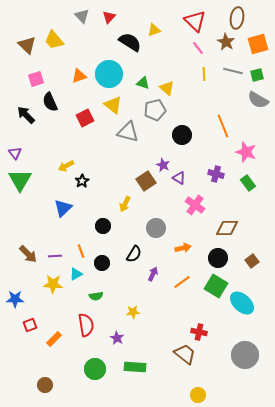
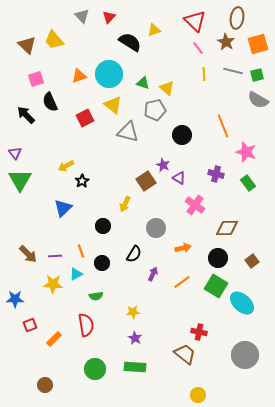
purple star at (117, 338): moved 18 px right
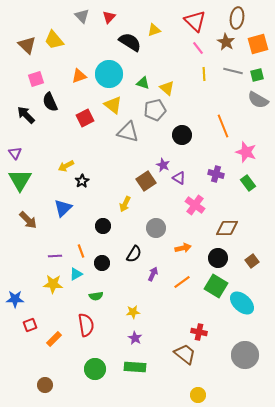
brown arrow at (28, 254): moved 34 px up
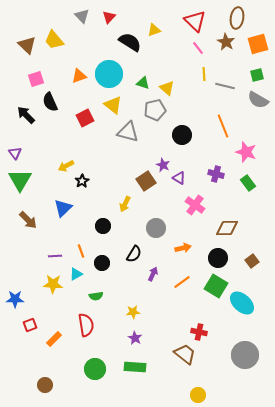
gray line at (233, 71): moved 8 px left, 15 px down
